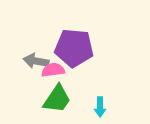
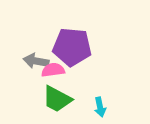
purple pentagon: moved 2 px left, 1 px up
green trapezoid: rotated 84 degrees clockwise
cyan arrow: rotated 12 degrees counterclockwise
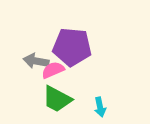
pink semicircle: rotated 15 degrees counterclockwise
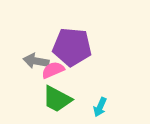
cyan arrow: rotated 36 degrees clockwise
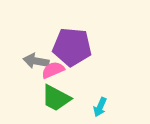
green trapezoid: moved 1 px left, 1 px up
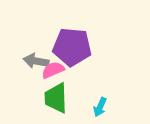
green trapezoid: rotated 60 degrees clockwise
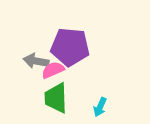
purple pentagon: moved 2 px left
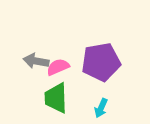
purple pentagon: moved 31 px right, 15 px down; rotated 15 degrees counterclockwise
pink semicircle: moved 5 px right, 3 px up
cyan arrow: moved 1 px right, 1 px down
